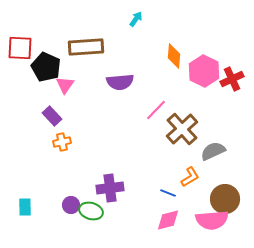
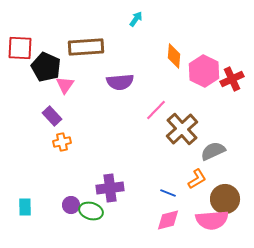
orange L-shape: moved 7 px right, 2 px down
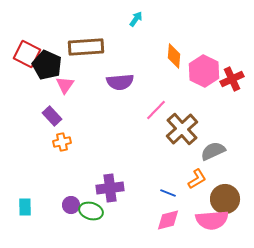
red square: moved 7 px right, 6 px down; rotated 24 degrees clockwise
black pentagon: moved 1 px right, 2 px up
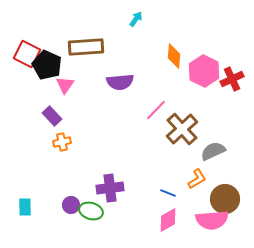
pink diamond: rotated 15 degrees counterclockwise
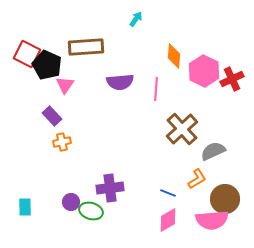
pink line: moved 21 px up; rotated 40 degrees counterclockwise
purple circle: moved 3 px up
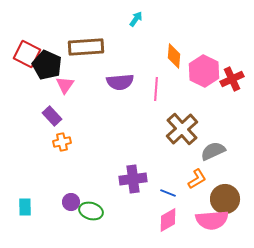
purple cross: moved 23 px right, 9 px up
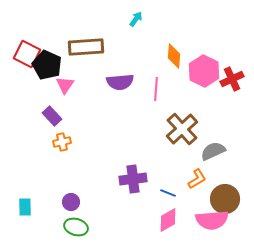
green ellipse: moved 15 px left, 16 px down
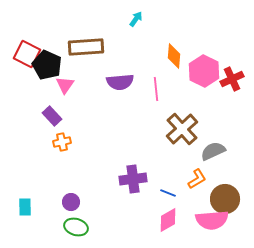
pink line: rotated 10 degrees counterclockwise
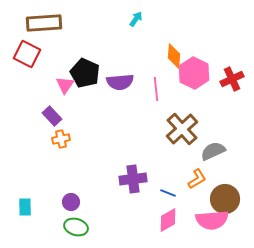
brown rectangle: moved 42 px left, 24 px up
black pentagon: moved 38 px right, 8 px down
pink hexagon: moved 10 px left, 2 px down
orange cross: moved 1 px left, 3 px up
